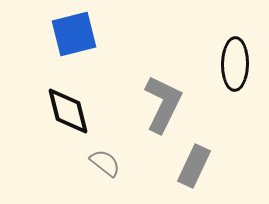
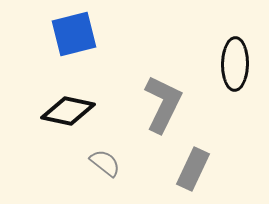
black diamond: rotated 64 degrees counterclockwise
gray rectangle: moved 1 px left, 3 px down
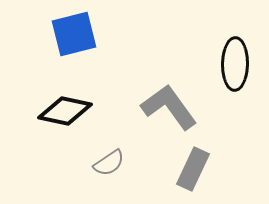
gray L-shape: moved 6 px right, 3 px down; rotated 62 degrees counterclockwise
black diamond: moved 3 px left
gray semicircle: moved 4 px right; rotated 108 degrees clockwise
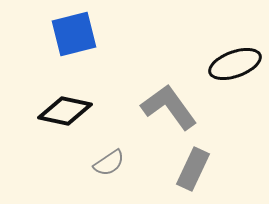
black ellipse: rotated 69 degrees clockwise
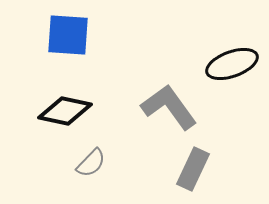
blue square: moved 6 px left, 1 px down; rotated 18 degrees clockwise
black ellipse: moved 3 px left
gray semicircle: moved 18 px left; rotated 12 degrees counterclockwise
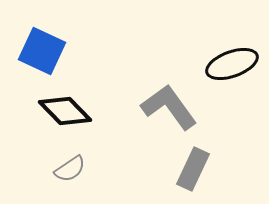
blue square: moved 26 px left, 16 px down; rotated 21 degrees clockwise
black diamond: rotated 34 degrees clockwise
gray semicircle: moved 21 px left, 6 px down; rotated 12 degrees clockwise
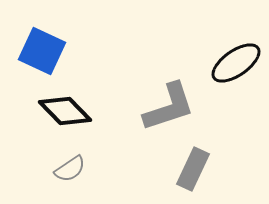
black ellipse: moved 4 px right, 1 px up; rotated 15 degrees counterclockwise
gray L-shape: rotated 108 degrees clockwise
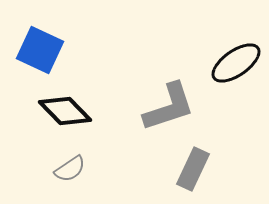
blue square: moved 2 px left, 1 px up
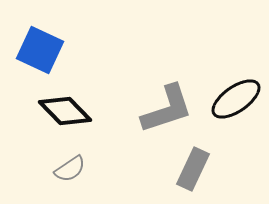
black ellipse: moved 36 px down
gray L-shape: moved 2 px left, 2 px down
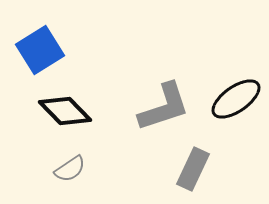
blue square: rotated 33 degrees clockwise
gray L-shape: moved 3 px left, 2 px up
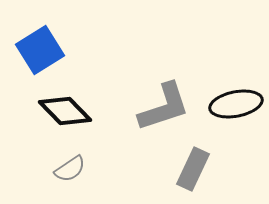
black ellipse: moved 5 px down; rotated 24 degrees clockwise
